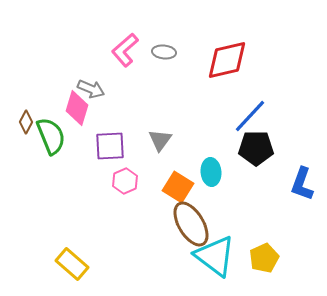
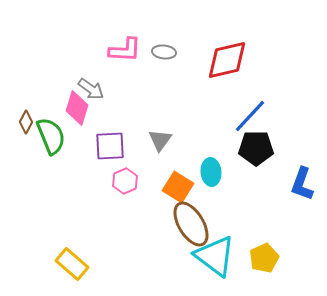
pink L-shape: rotated 136 degrees counterclockwise
gray arrow: rotated 12 degrees clockwise
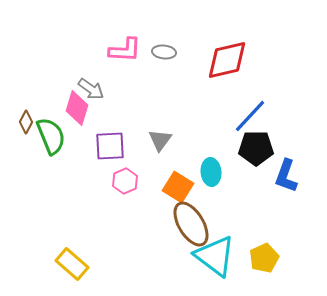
blue L-shape: moved 16 px left, 8 px up
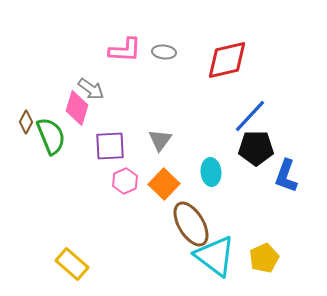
orange square: moved 14 px left, 3 px up; rotated 12 degrees clockwise
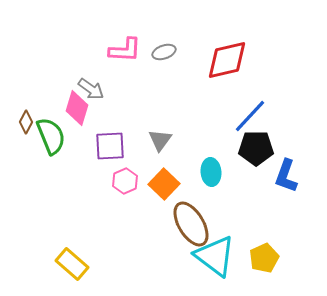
gray ellipse: rotated 25 degrees counterclockwise
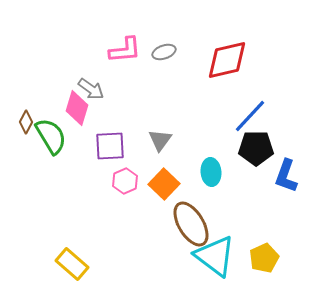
pink L-shape: rotated 8 degrees counterclockwise
green semicircle: rotated 9 degrees counterclockwise
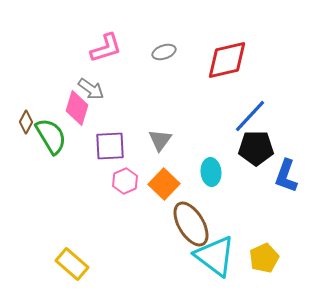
pink L-shape: moved 19 px left, 2 px up; rotated 12 degrees counterclockwise
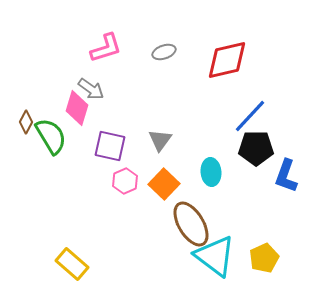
purple square: rotated 16 degrees clockwise
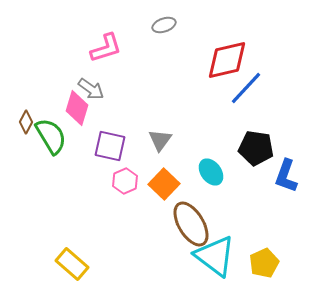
gray ellipse: moved 27 px up
blue line: moved 4 px left, 28 px up
black pentagon: rotated 8 degrees clockwise
cyan ellipse: rotated 32 degrees counterclockwise
yellow pentagon: moved 5 px down
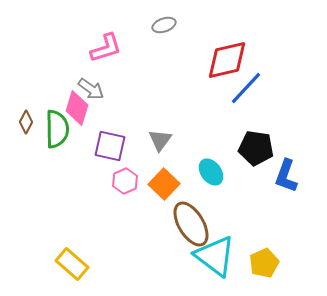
green semicircle: moved 6 px right, 7 px up; rotated 30 degrees clockwise
